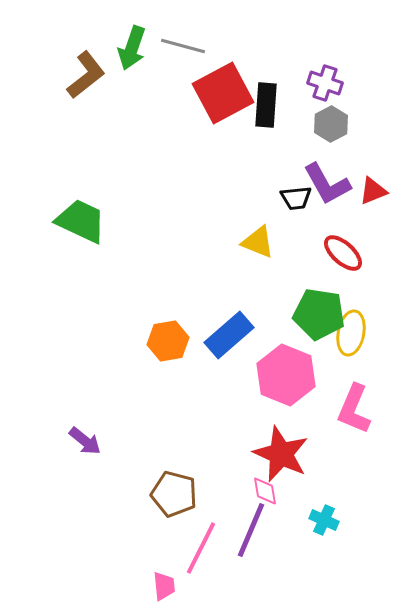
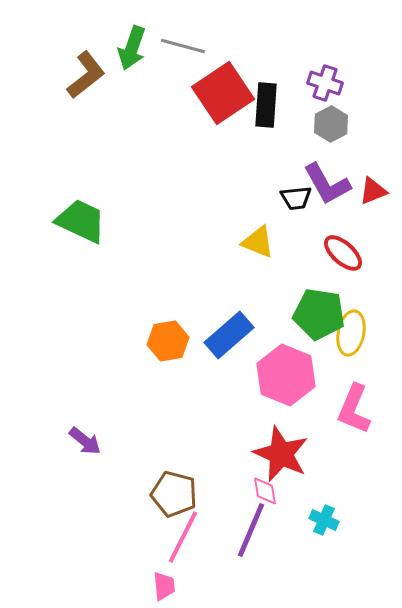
red square: rotated 6 degrees counterclockwise
pink line: moved 18 px left, 11 px up
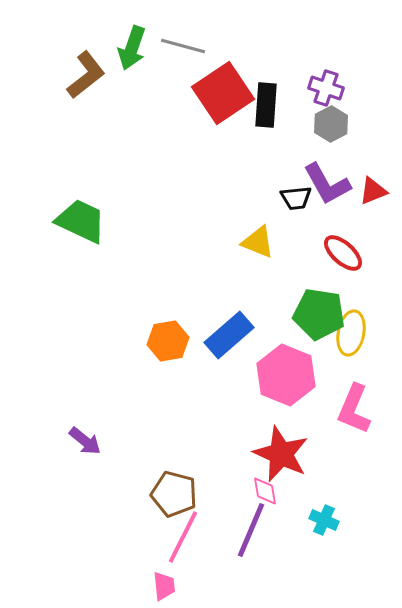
purple cross: moved 1 px right, 5 px down
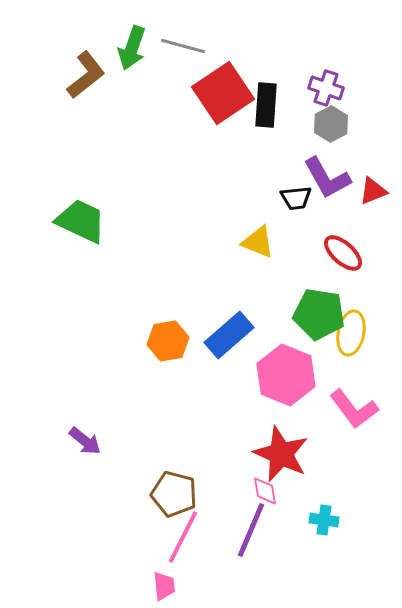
purple L-shape: moved 6 px up
pink L-shape: rotated 60 degrees counterclockwise
cyan cross: rotated 16 degrees counterclockwise
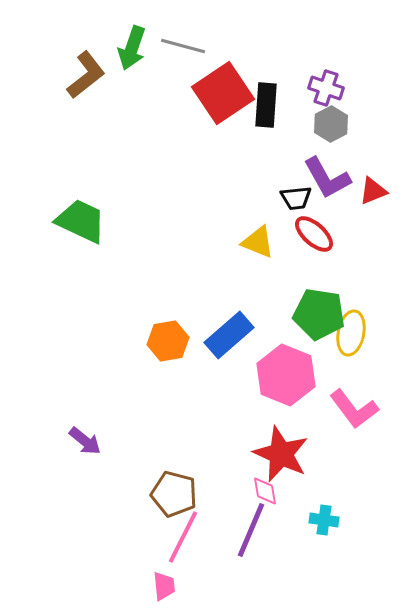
red ellipse: moved 29 px left, 19 px up
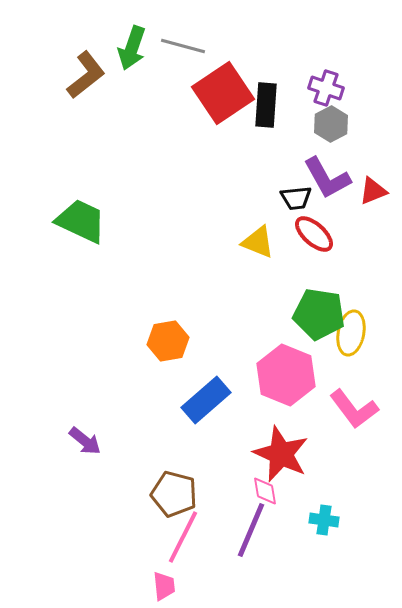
blue rectangle: moved 23 px left, 65 px down
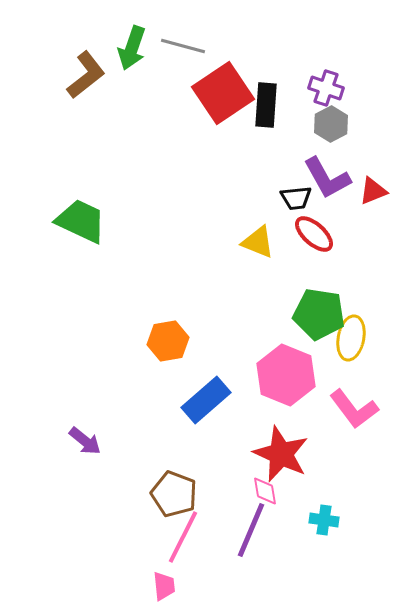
yellow ellipse: moved 5 px down
brown pentagon: rotated 6 degrees clockwise
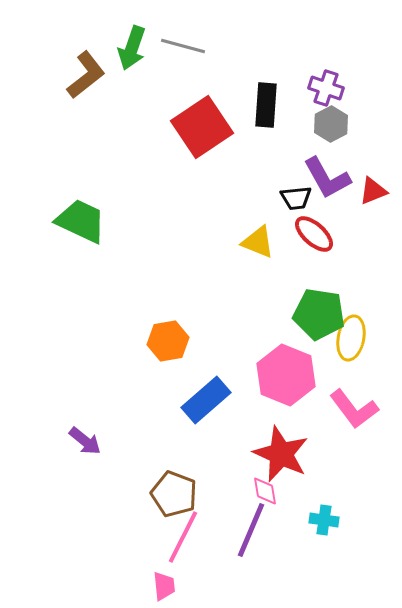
red square: moved 21 px left, 34 px down
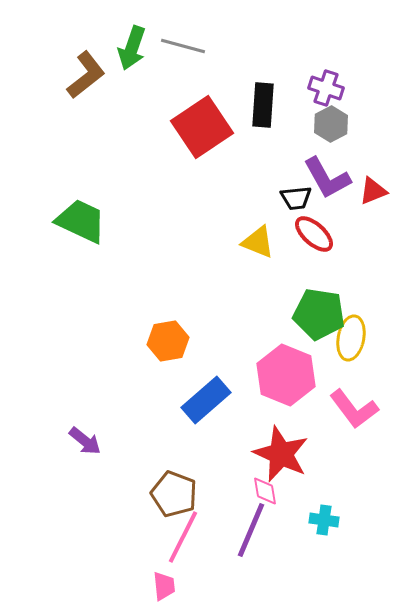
black rectangle: moved 3 px left
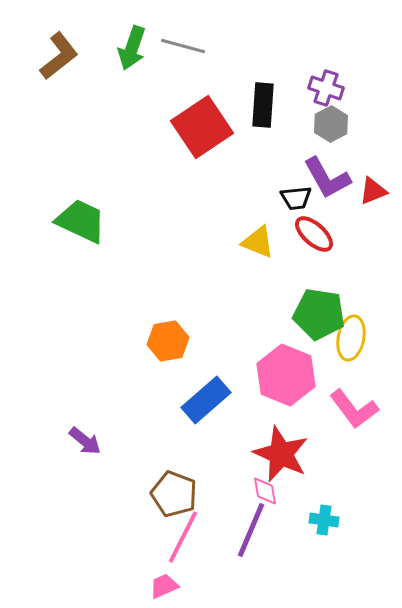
brown L-shape: moved 27 px left, 19 px up
pink trapezoid: rotated 108 degrees counterclockwise
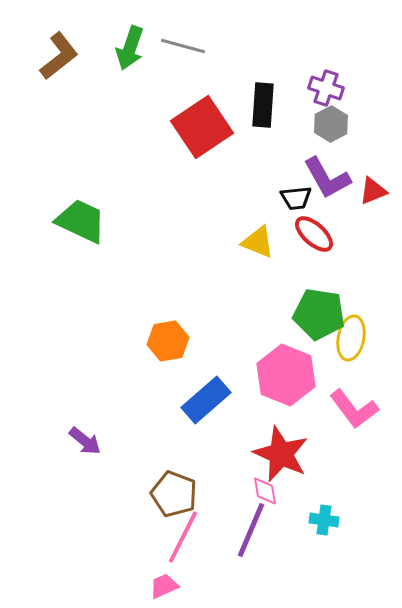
green arrow: moved 2 px left
